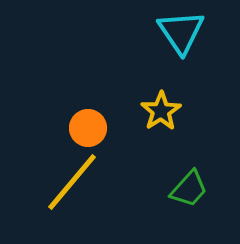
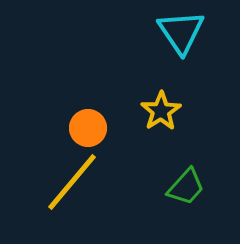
green trapezoid: moved 3 px left, 2 px up
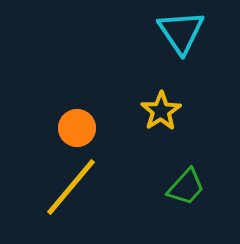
orange circle: moved 11 px left
yellow line: moved 1 px left, 5 px down
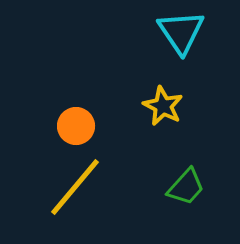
yellow star: moved 2 px right, 5 px up; rotated 12 degrees counterclockwise
orange circle: moved 1 px left, 2 px up
yellow line: moved 4 px right
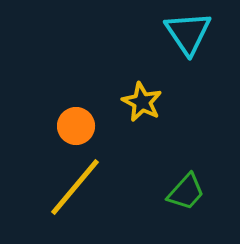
cyan triangle: moved 7 px right, 1 px down
yellow star: moved 21 px left, 4 px up
green trapezoid: moved 5 px down
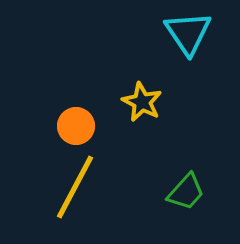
yellow line: rotated 12 degrees counterclockwise
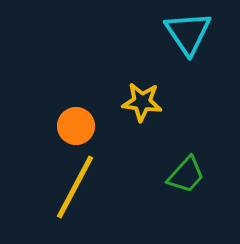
yellow star: rotated 21 degrees counterclockwise
green trapezoid: moved 17 px up
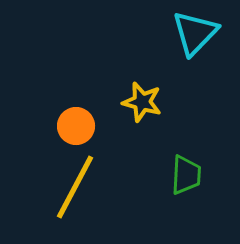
cyan triangle: moved 7 px right; rotated 18 degrees clockwise
yellow star: rotated 9 degrees clockwise
green trapezoid: rotated 39 degrees counterclockwise
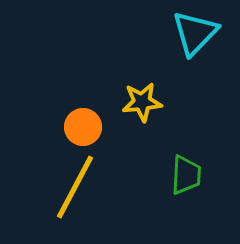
yellow star: rotated 21 degrees counterclockwise
orange circle: moved 7 px right, 1 px down
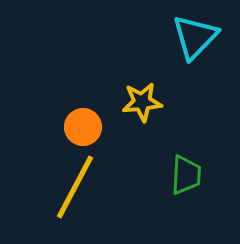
cyan triangle: moved 4 px down
